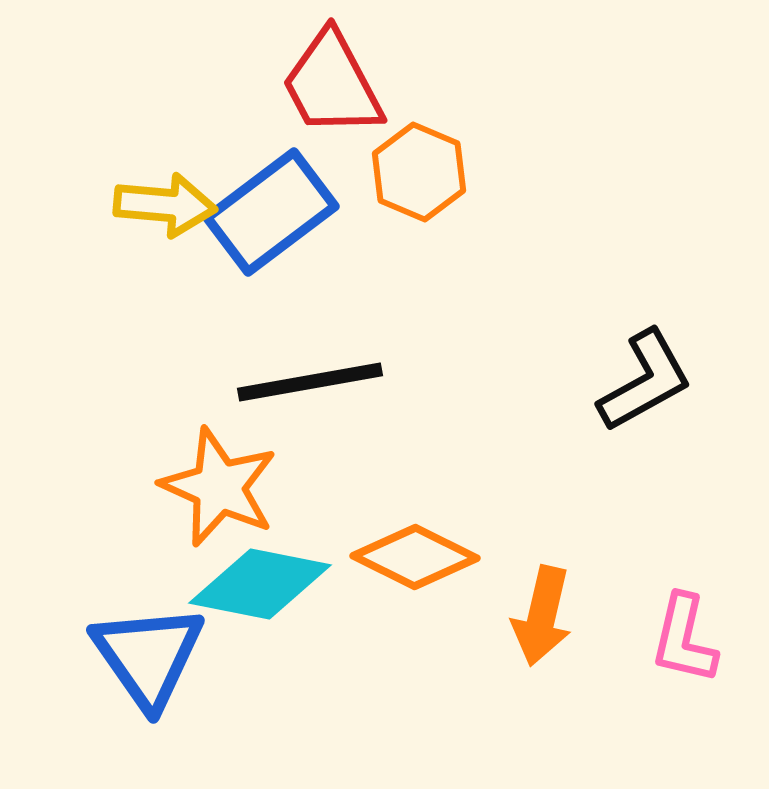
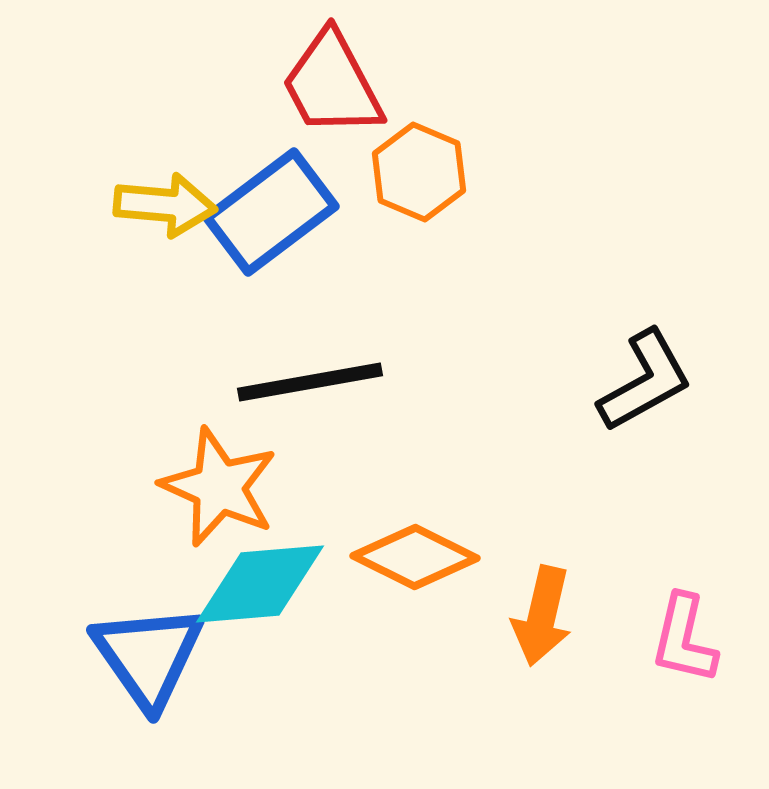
cyan diamond: rotated 16 degrees counterclockwise
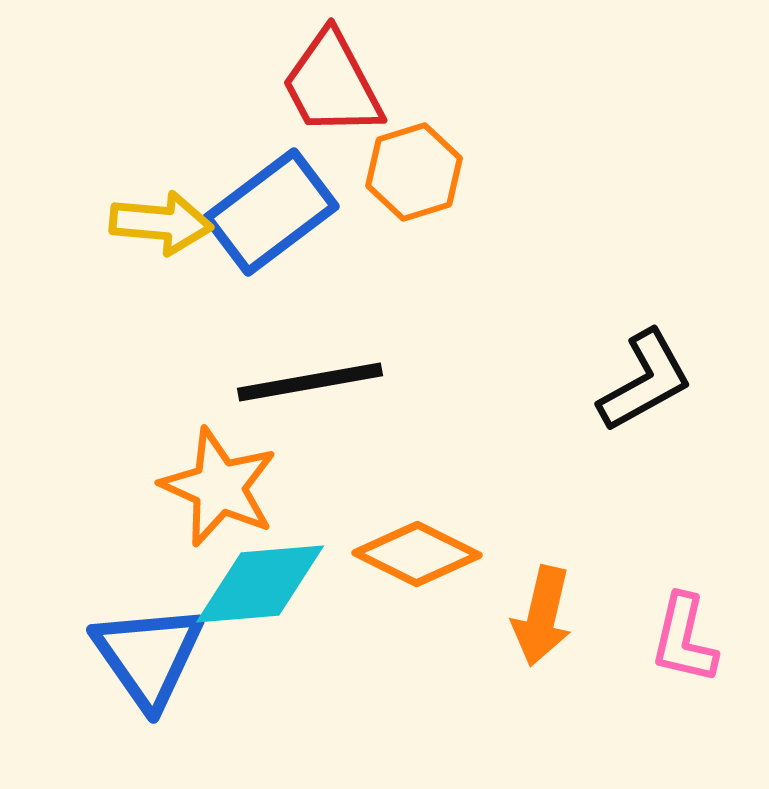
orange hexagon: moved 5 px left; rotated 20 degrees clockwise
yellow arrow: moved 4 px left, 18 px down
orange diamond: moved 2 px right, 3 px up
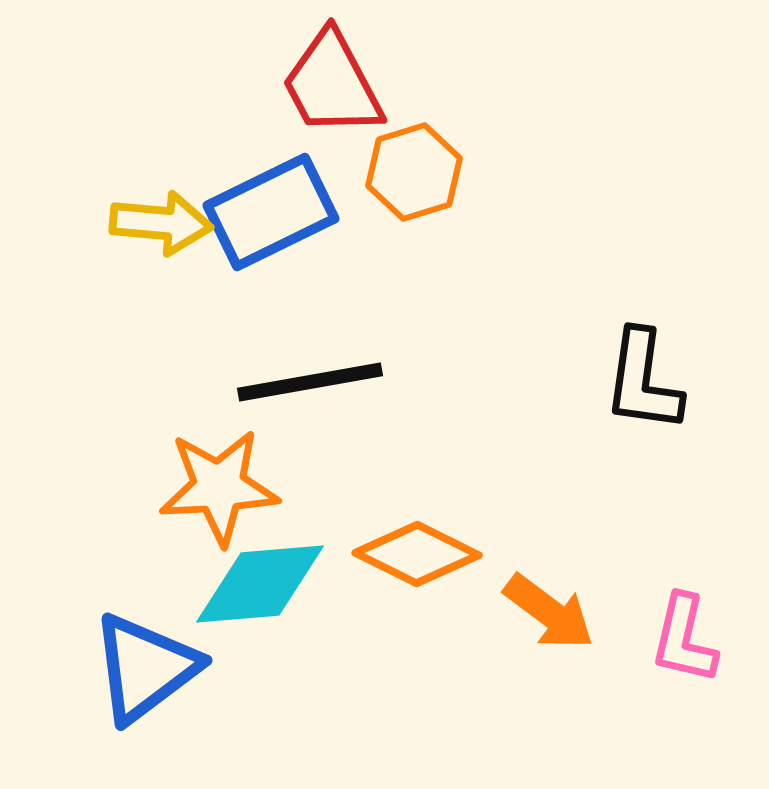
blue rectangle: rotated 11 degrees clockwise
black L-shape: moved 2 px left; rotated 127 degrees clockwise
orange star: rotated 27 degrees counterclockwise
orange arrow: moved 7 px right, 4 px up; rotated 66 degrees counterclockwise
blue triangle: moved 3 px left, 12 px down; rotated 28 degrees clockwise
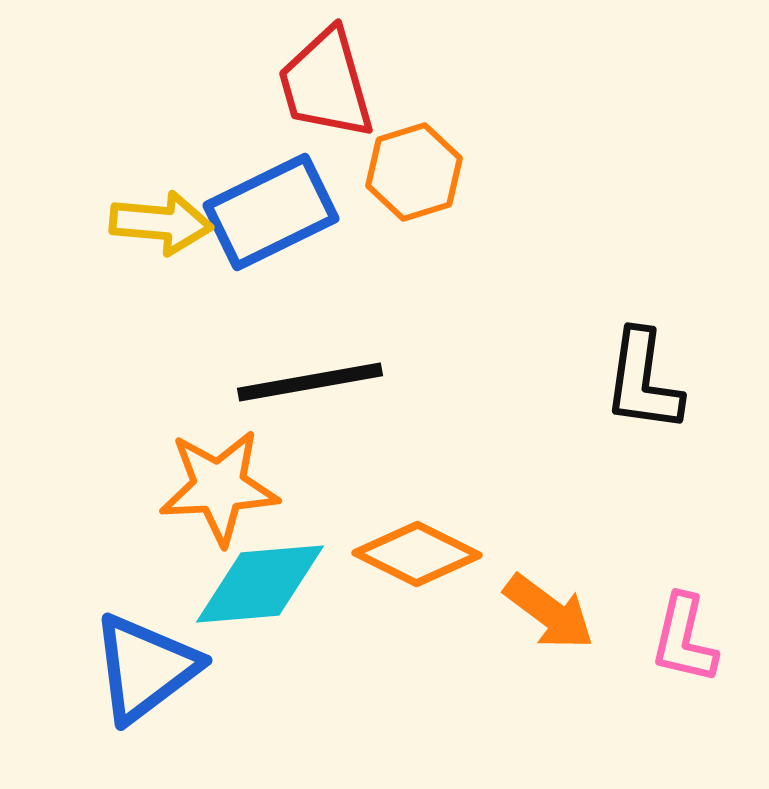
red trapezoid: moved 6 px left; rotated 12 degrees clockwise
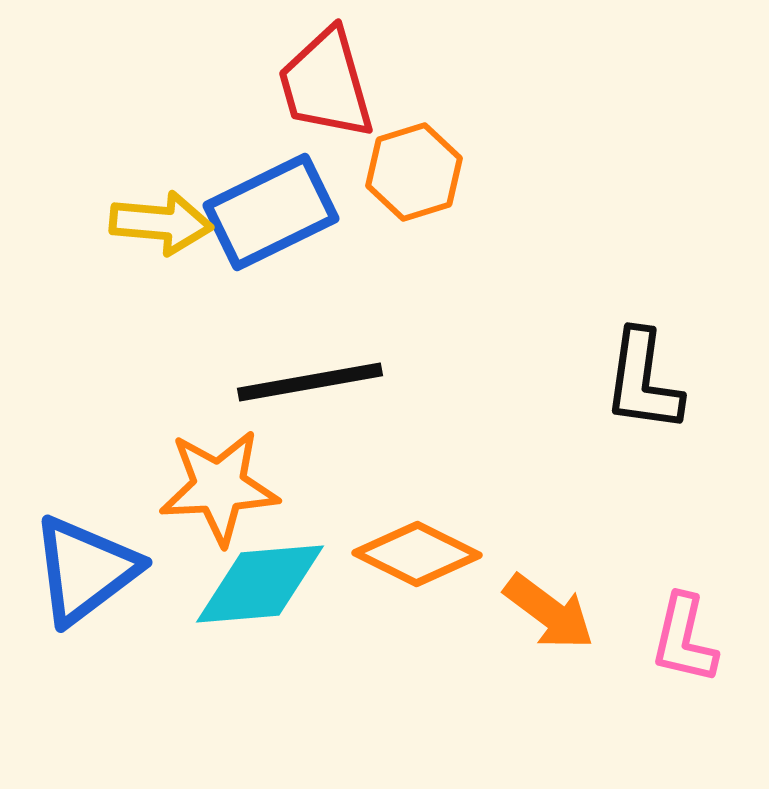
blue triangle: moved 60 px left, 98 px up
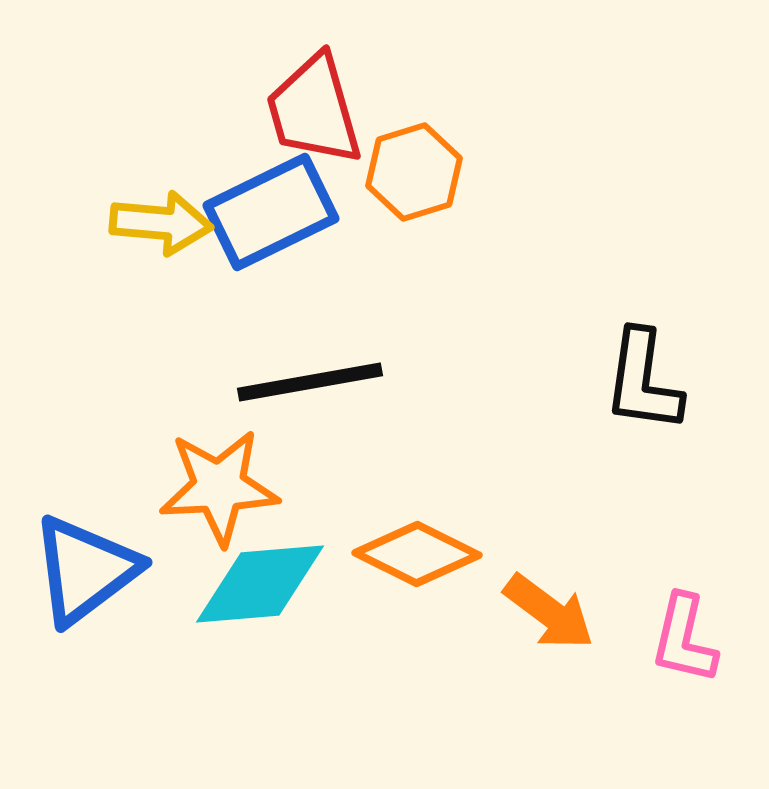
red trapezoid: moved 12 px left, 26 px down
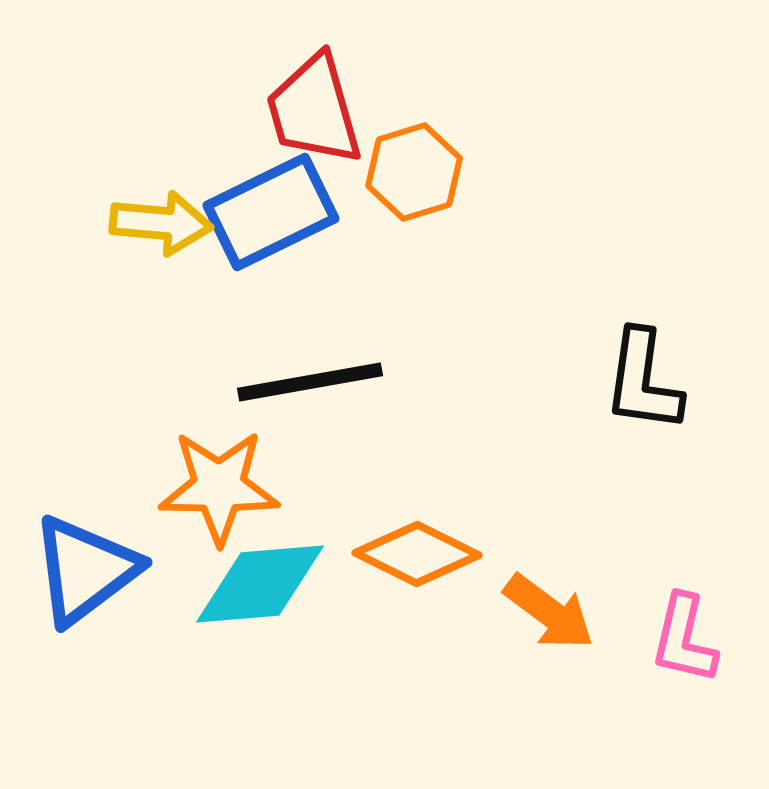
orange star: rotated 4 degrees clockwise
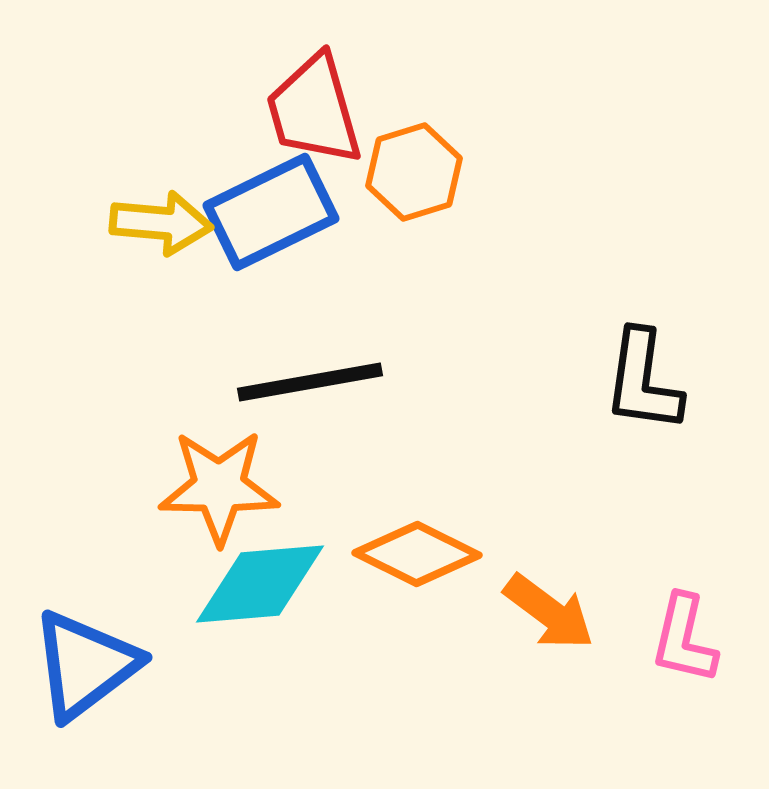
blue triangle: moved 95 px down
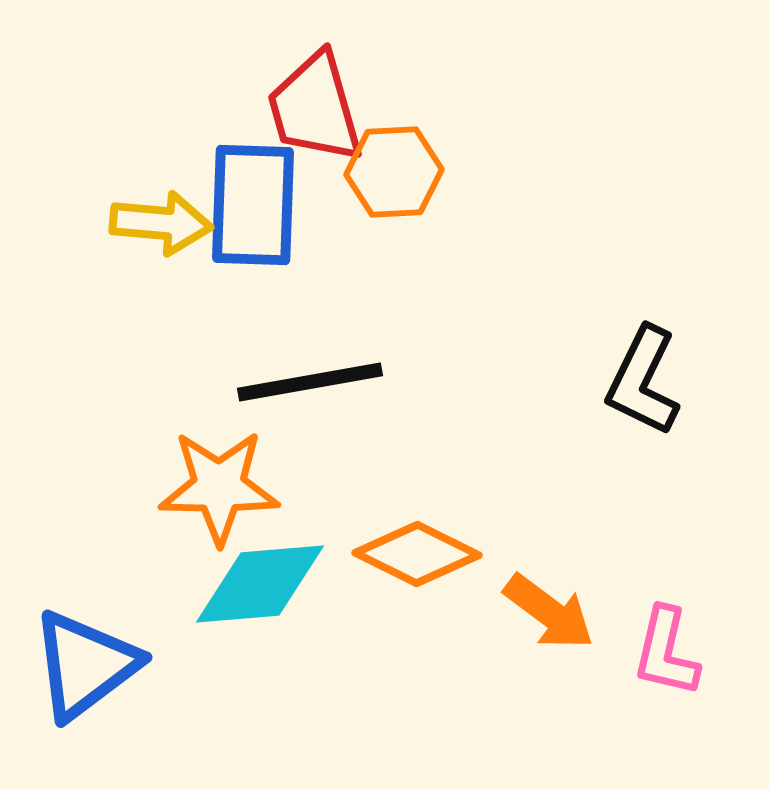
red trapezoid: moved 1 px right, 2 px up
orange hexagon: moved 20 px left; rotated 14 degrees clockwise
blue rectangle: moved 18 px left, 7 px up; rotated 62 degrees counterclockwise
black L-shape: rotated 18 degrees clockwise
pink L-shape: moved 18 px left, 13 px down
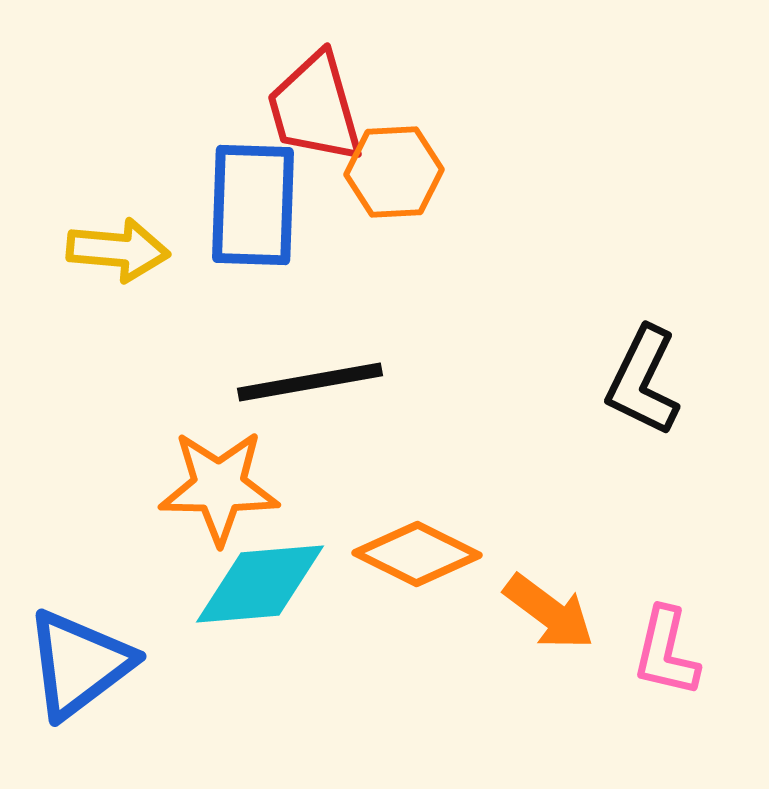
yellow arrow: moved 43 px left, 27 px down
blue triangle: moved 6 px left, 1 px up
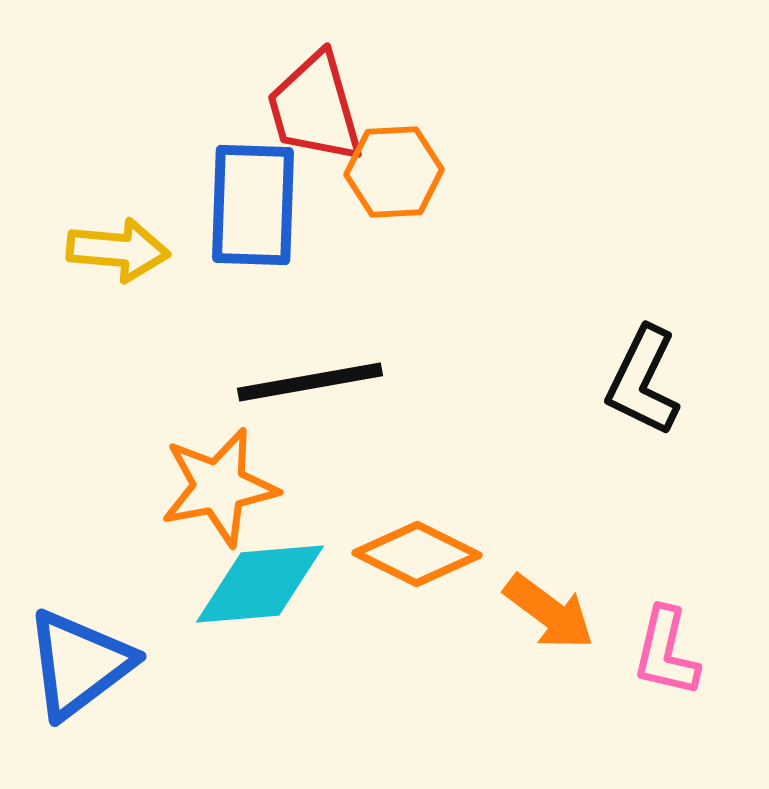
orange star: rotated 12 degrees counterclockwise
